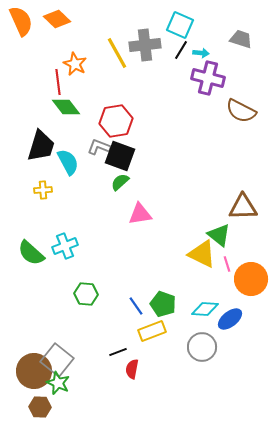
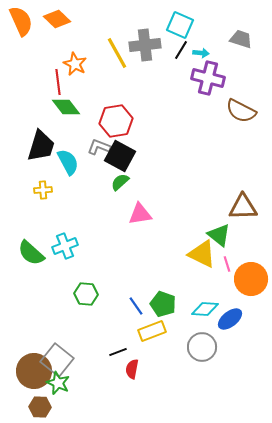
black square at (120, 156): rotated 8 degrees clockwise
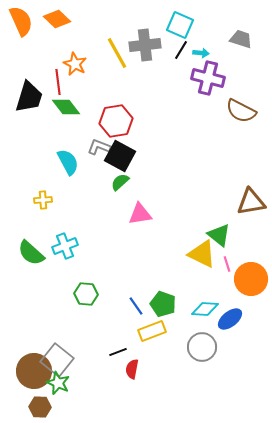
black trapezoid at (41, 146): moved 12 px left, 49 px up
yellow cross at (43, 190): moved 10 px down
brown triangle at (243, 207): moved 8 px right, 5 px up; rotated 8 degrees counterclockwise
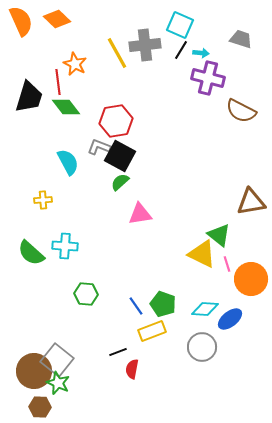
cyan cross at (65, 246): rotated 25 degrees clockwise
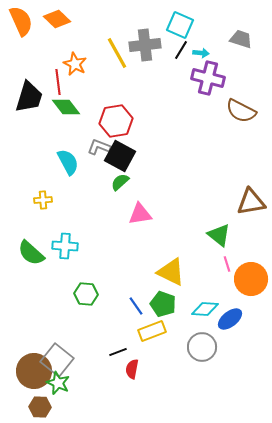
yellow triangle at (202, 254): moved 31 px left, 18 px down
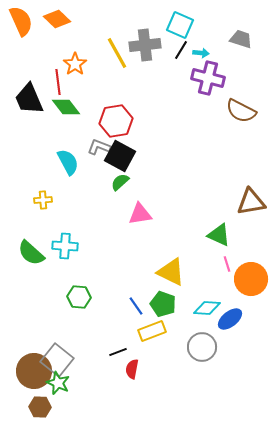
orange star at (75, 64): rotated 10 degrees clockwise
black trapezoid at (29, 97): moved 2 px down; rotated 140 degrees clockwise
green triangle at (219, 235): rotated 15 degrees counterclockwise
green hexagon at (86, 294): moved 7 px left, 3 px down
cyan diamond at (205, 309): moved 2 px right, 1 px up
